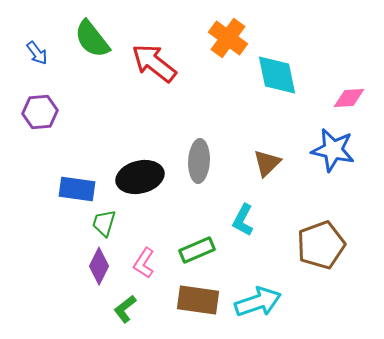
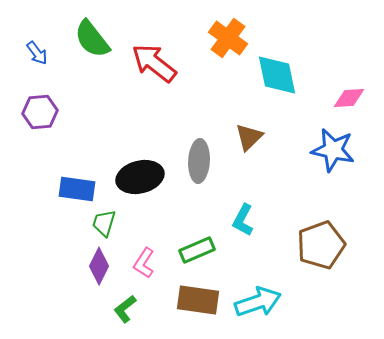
brown triangle: moved 18 px left, 26 px up
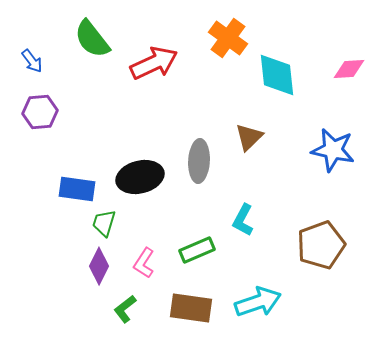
blue arrow: moved 5 px left, 8 px down
red arrow: rotated 117 degrees clockwise
cyan diamond: rotated 6 degrees clockwise
pink diamond: moved 29 px up
brown rectangle: moved 7 px left, 8 px down
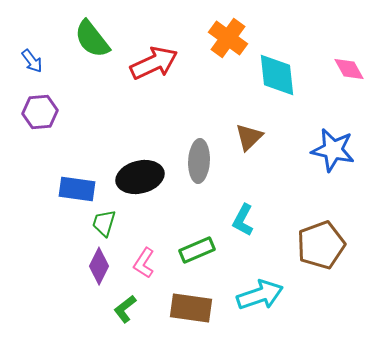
pink diamond: rotated 64 degrees clockwise
cyan arrow: moved 2 px right, 7 px up
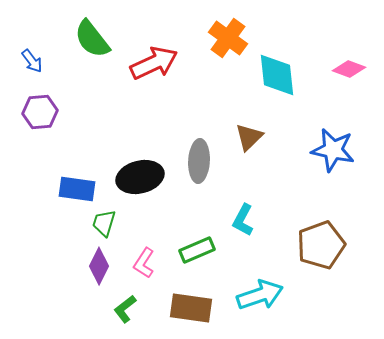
pink diamond: rotated 40 degrees counterclockwise
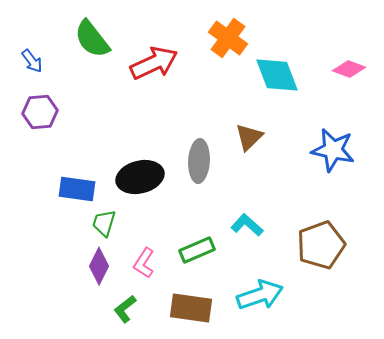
cyan diamond: rotated 15 degrees counterclockwise
cyan L-shape: moved 4 px right, 5 px down; rotated 104 degrees clockwise
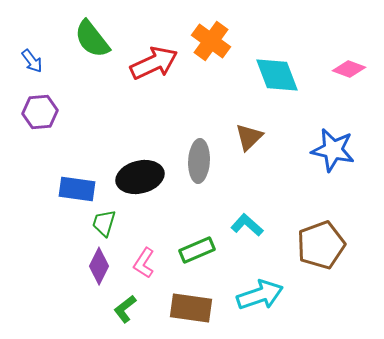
orange cross: moved 17 px left, 3 px down
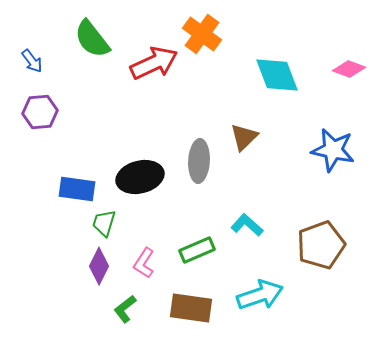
orange cross: moved 9 px left, 7 px up
brown triangle: moved 5 px left
